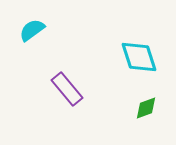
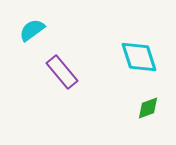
purple rectangle: moved 5 px left, 17 px up
green diamond: moved 2 px right
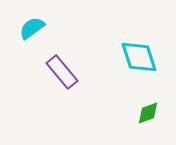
cyan semicircle: moved 2 px up
green diamond: moved 5 px down
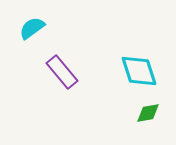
cyan diamond: moved 14 px down
green diamond: rotated 10 degrees clockwise
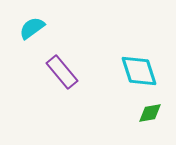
green diamond: moved 2 px right
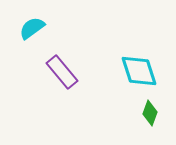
green diamond: rotated 60 degrees counterclockwise
